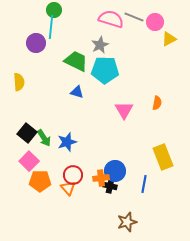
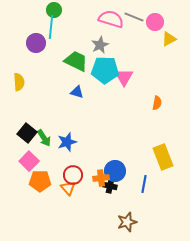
pink triangle: moved 33 px up
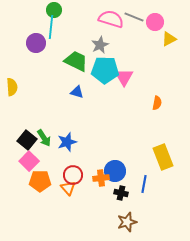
yellow semicircle: moved 7 px left, 5 px down
black square: moved 7 px down
black cross: moved 11 px right, 7 px down
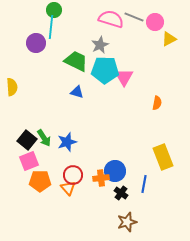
pink square: rotated 24 degrees clockwise
black cross: rotated 24 degrees clockwise
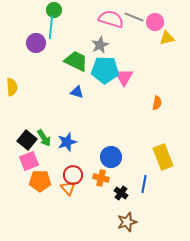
yellow triangle: moved 2 px left, 1 px up; rotated 14 degrees clockwise
blue circle: moved 4 px left, 14 px up
orange cross: rotated 21 degrees clockwise
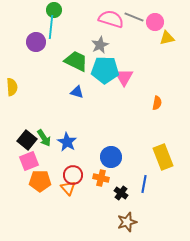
purple circle: moved 1 px up
blue star: rotated 24 degrees counterclockwise
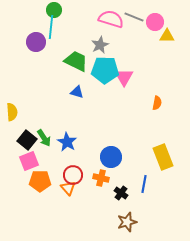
yellow triangle: moved 2 px up; rotated 14 degrees clockwise
yellow semicircle: moved 25 px down
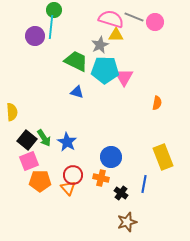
yellow triangle: moved 51 px left, 1 px up
purple circle: moved 1 px left, 6 px up
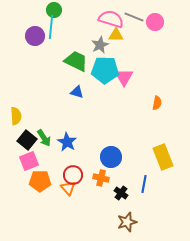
yellow semicircle: moved 4 px right, 4 px down
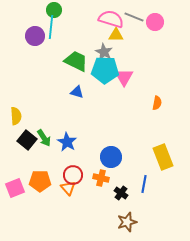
gray star: moved 4 px right, 7 px down; rotated 18 degrees counterclockwise
pink square: moved 14 px left, 27 px down
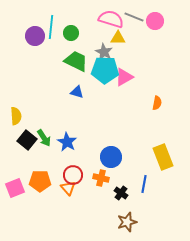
green circle: moved 17 px right, 23 px down
pink circle: moved 1 px up
yellow triangle: moved 2 px right, 3 px down
pink triangle: rotated 30 degrees clockwise
